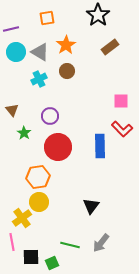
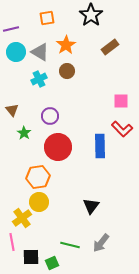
black star: moved 7 px left
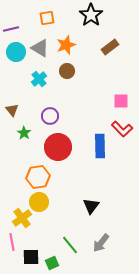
orange star: rotated 12 degrees clockwise
gray triangle: moved 4 px up
cyan cross: rotated 14 degrees counterclockwise
green line: rotated 36 degrees clockwise
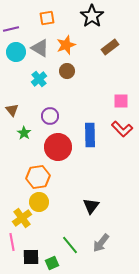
black star: moved 1 px right, 1 px down
blue rectangle: moved 10 px left, 11 px up
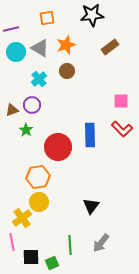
black star: moved 1 px up; rotated 30 degrees clockwise
brown triangle: rotated 48 degrees clockwise
purple circle: moved 18 px left, 11 px up
green star: moved 2 px right, 3 px up
green line: rotated 36 degrees clockwise
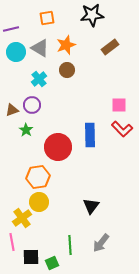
brown circle: moved 1 px up
pink square: moved 2 px left, 4 px down
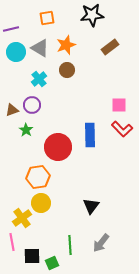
yellow circle: moved 2 px right, 1 px down
black square: moved 1 px right, 1 px up
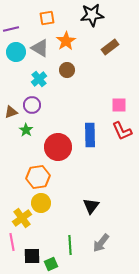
orange star: moved 4 px up; rotated 12 degrees counterclockwise
brown triangle: moved 1 px left, 2 px down
red L-shape: moved 2 px down; rotated 20 degrees clockwise
green square: moved 1 px left, 1 px down
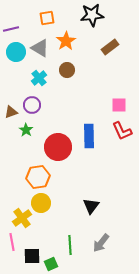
cyan cross: moved 1 px up
blue rectangle: moved 1 px left, 1 px down
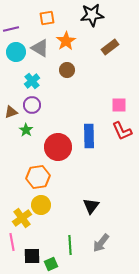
cyan cross: moved 7 px left, 3 px down
yellow circle: moved 2 px down
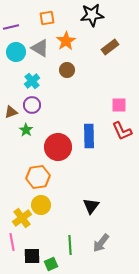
purple line: moved 2 px up
